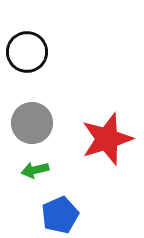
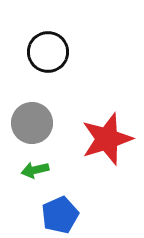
black circle: moved 21 px right
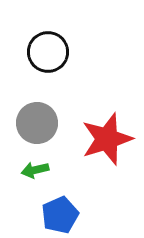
gray circle: moved 5 px right
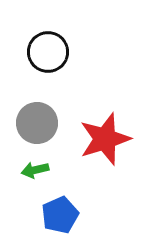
red star: moved 2 px left
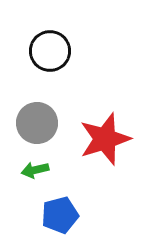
black circle: moved 2 px right, 1 px up
blue pentagon: rotated 9 degrees clockwise
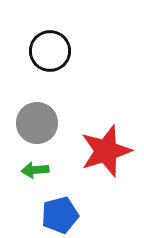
red star: moved 1 px right, 12 px down
green arrow: rotated 8 degrees clockwise
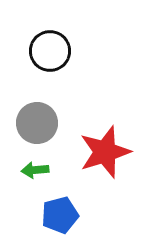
red star: moved 1 px left, 1 px down
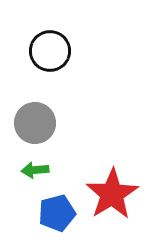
gray circle: moved 2 px left
red star: moved 7 px right, 42 px down; rotated 14 degrees counterclockwise
blue pentagon: moved 3 px left, 2 px up
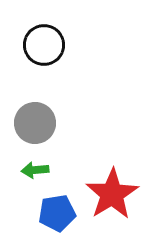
black circle: moved 6 px left, 6 px up
blue pentagon: rotated 6 degrees clockwise
